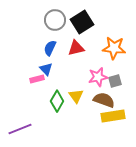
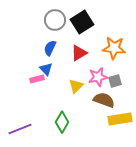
red triangle: moved 3 px right, 5 px down; rotated 18 degrees counterclockwise
yellow triangle: moved 10 px up; rotated 21 degrees clockwise
green diamond: moved 5 px right, 21 px down
yellow rectangle: moved 7 px right, 3 px down
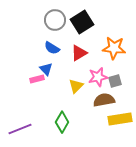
blue semicircle: moved 2 px right; rotated 84 degrees counterclockwise
brown semicircle: rotated 30 degrees counterclockwise
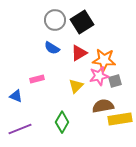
orange star: moved 10 px left, 12 px down
blue triangle: moved 30 px left, 27 px down; rotated 24 degrees counterclockwise
pink star: moved 1 px right, 1 px up
brown semicircle: moved 1 px left, 6 px down
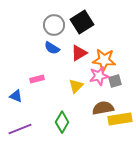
gray circle: moved 1 px left, 5 px down
brown semicircle: moved 2 px down
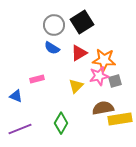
green diamond: moved 1 px left, 1 px down
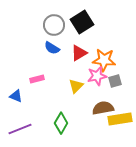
pink star: moved 2 px left
